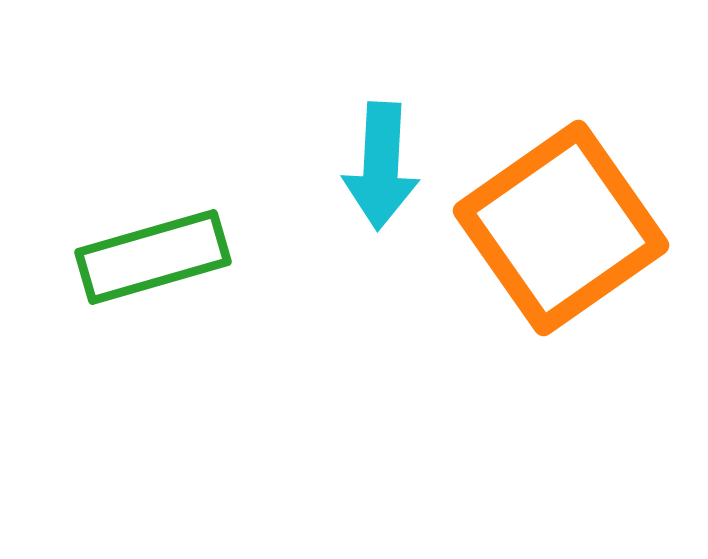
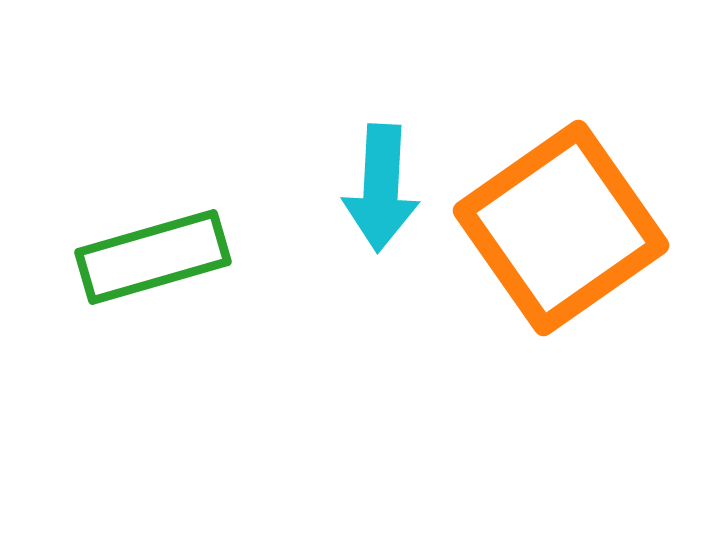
cyan arrow: moved 22 px down
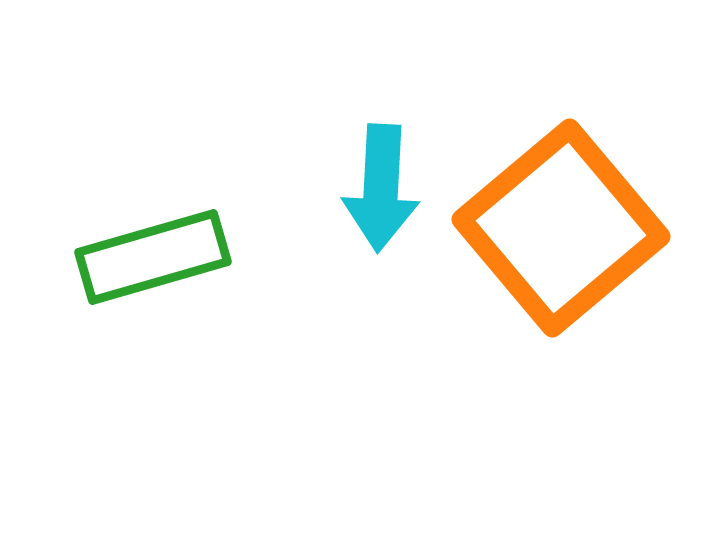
orange square: rotated 5 degrees counterclockwise
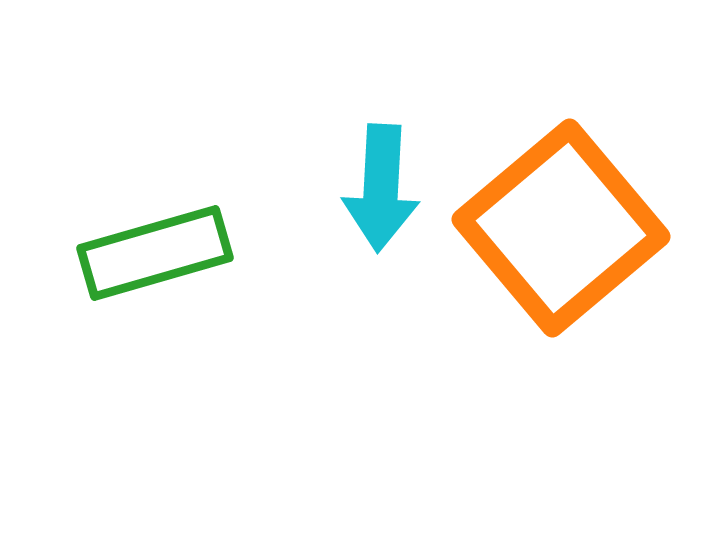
green rectangle: moved 2 px right, 4 px up
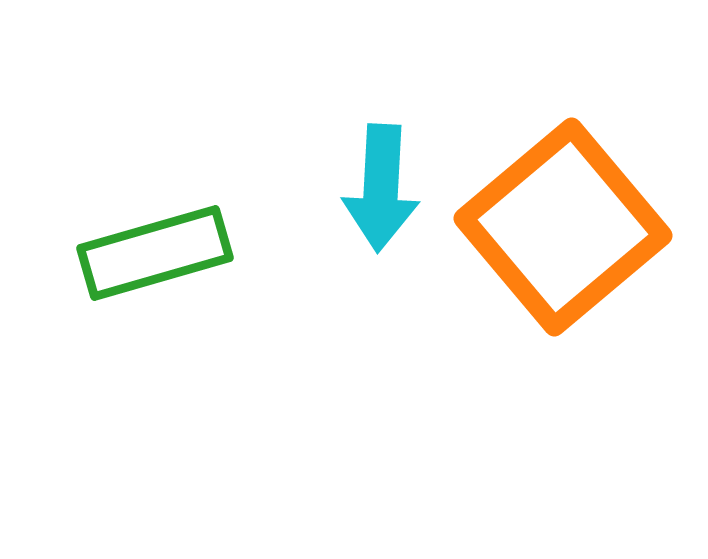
orange square: moved 2 px right, 1 px up
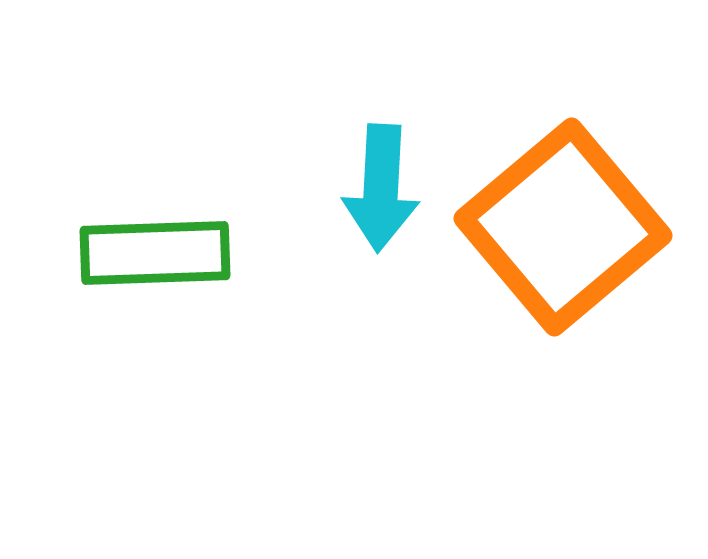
green rectangle: rotated 14 degrees clockwise
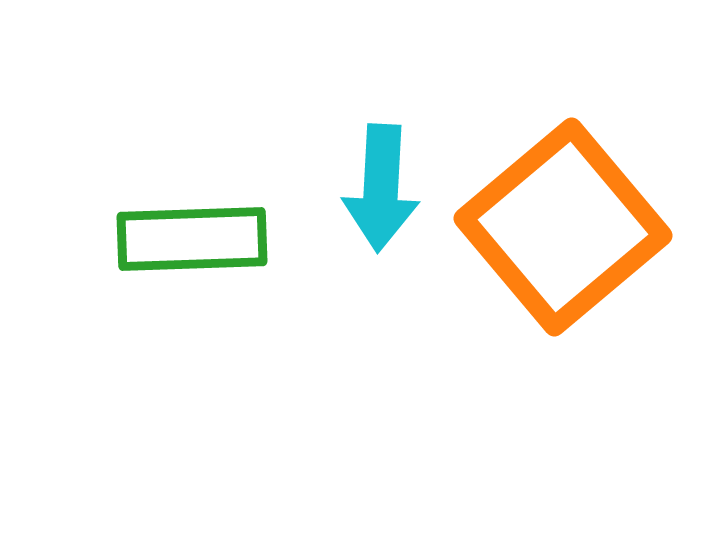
green rectangle: moved 37 px right, 14 px up
